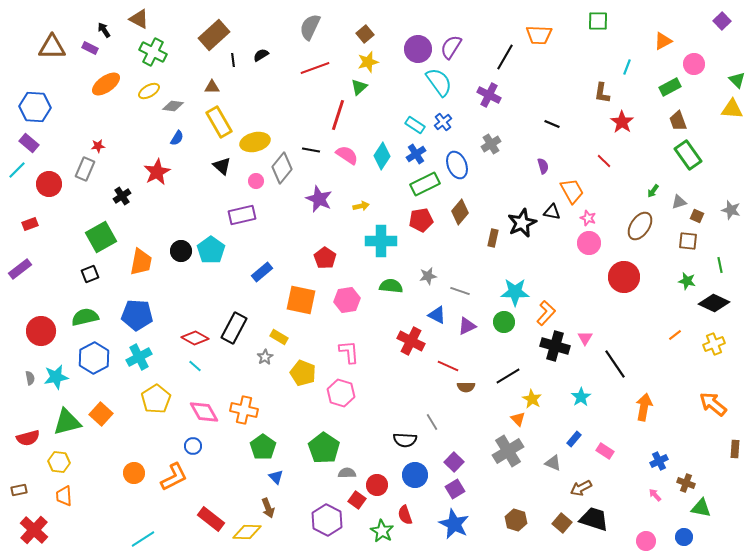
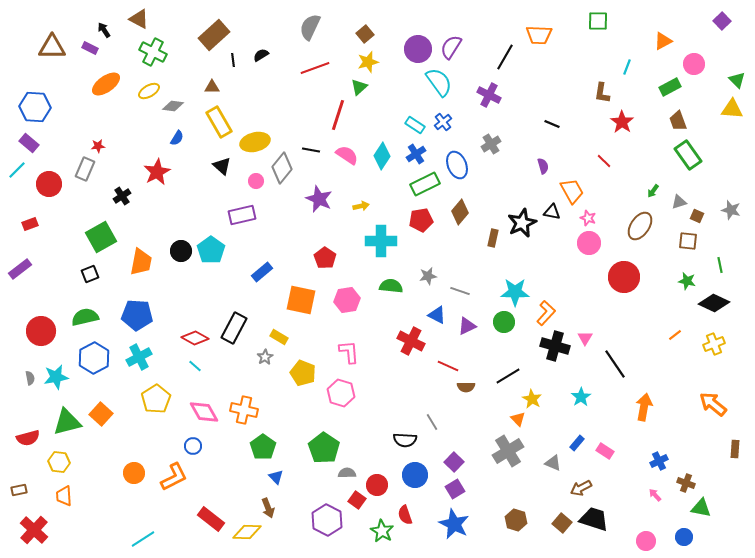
blue rectangle at (574, 439): moved 3 px right, 4 px down
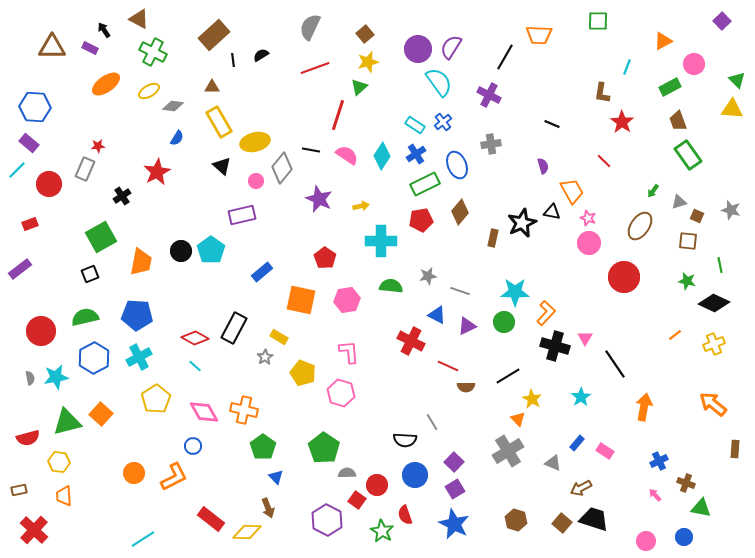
gray cross at (491, 144): rotated 24 degrees clockwise
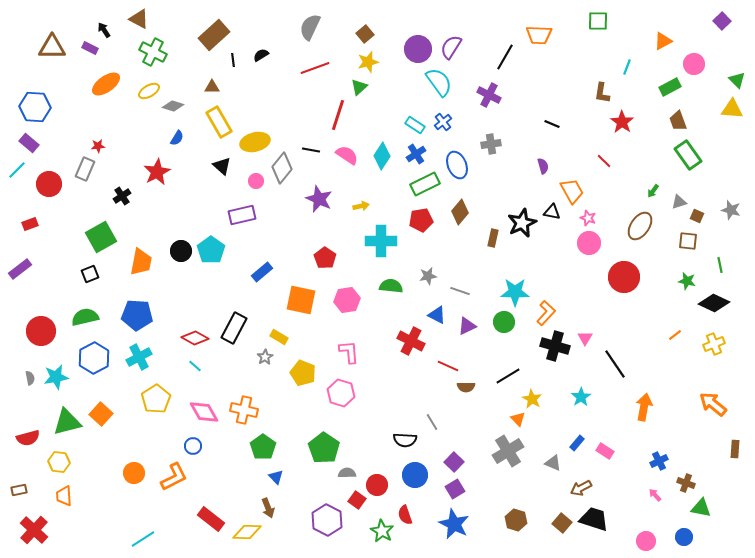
gray diamond at (173, 106): rotated 10 degrees clockwise
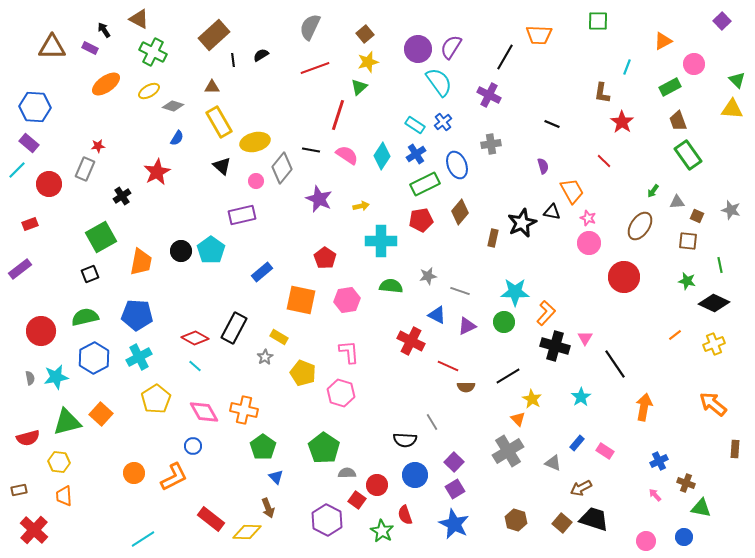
gray triangle at (679, 202): moved 2 px left; rotated 14 degrees clockwise
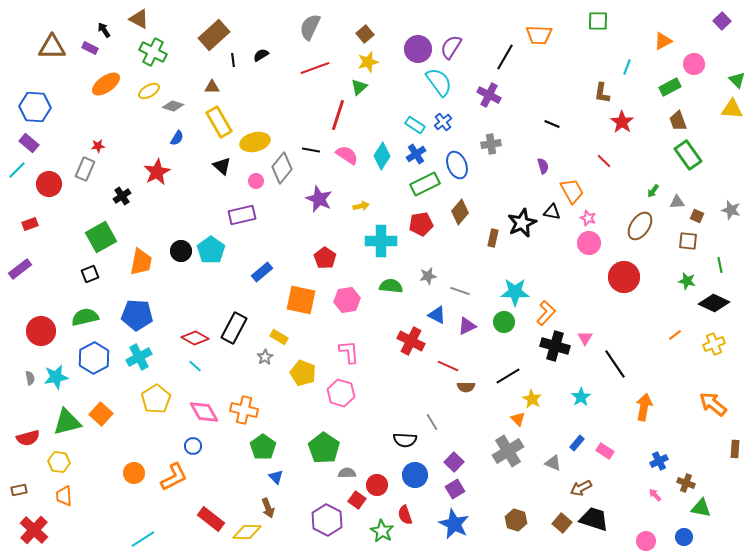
red pentagon at (421, 220): moved 4 px down
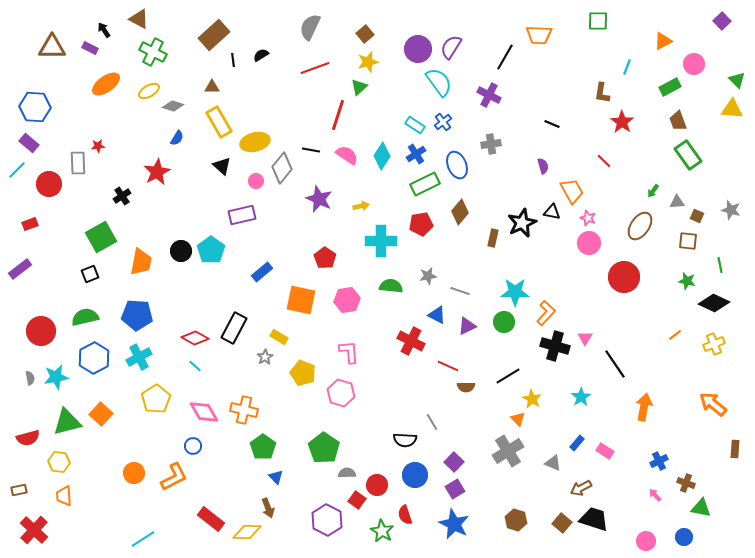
gray rectangle at (85, 169): moved 7 px left, 6 px up; rotated 25 degrees counterclockwise
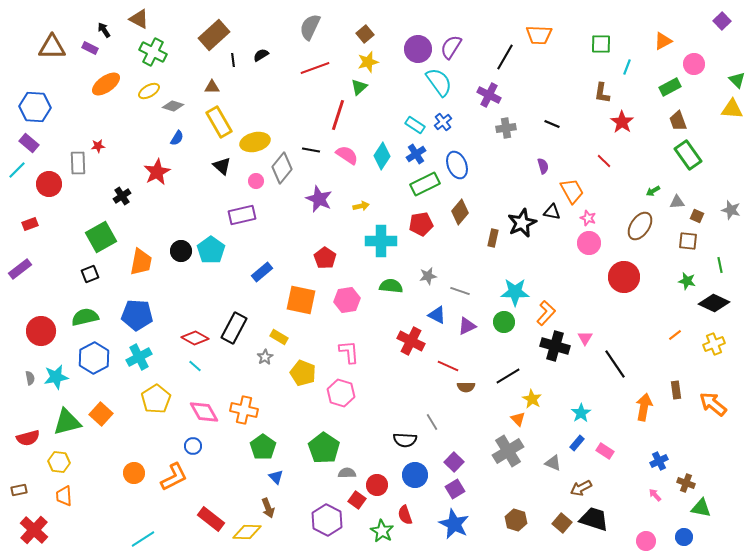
green square at (598, 21): moved 3 px right, 23 px down
gray cross at (491, 144): moved 15 px right, 16 px up
green arrow at (653, 191): rotated 24 degrees clockwise
cyan star at (581, 397): moved 16 px down
brown rectangle at (735, 449): moved 59 px left, 59 px up; rotated 12 degrees counterclockwise
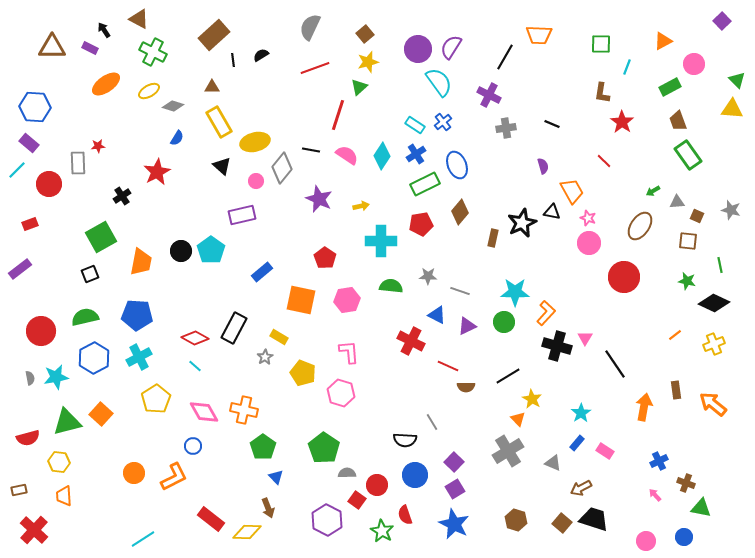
gray star at (428, 276): rotated 12 degrees clockwise
black cross at (555, 346): moved 2 px right
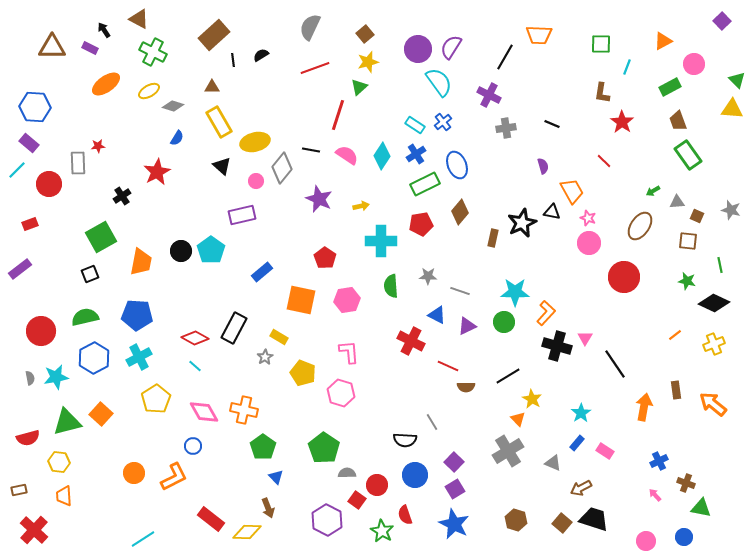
green semicircle at (391, 286): rotated 100 degrees counterclockwise
